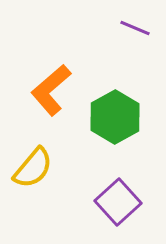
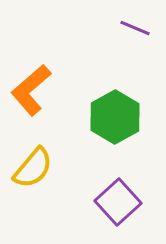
orange L-shape: moved 20 px left
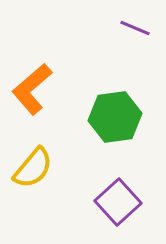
orange L-shape: moved 1 px right, 1 px up
green hexagon: rotated 21 degrees clockwise
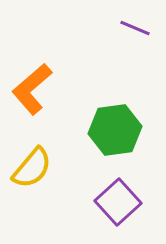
green hexagon: moved 13 px down
yellow semicircle: moved 1 px left
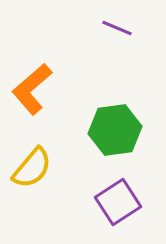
purple line: moved 18 px left
purple square: rotated 9 degrees clockwise
